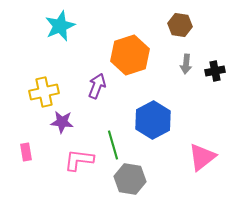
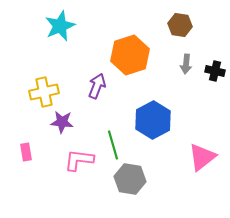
black cross: rotated 24 degrees clockwise
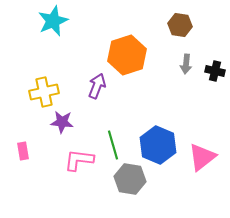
cyan star: moved 7 px left, 5 px up
orange hexagon: moved 3 px left
blue hexagon: moved 5 px right, 25 px down; rotated 9 degrees counterclockwise
pink rectangle: moved 3 px left, 1 px up
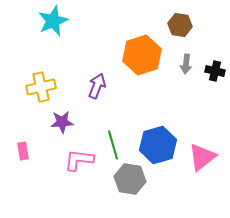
orange hexagon: moved 15 px right
yellow cross: moved 3 px left, 5 px up
purple star: rotated 10 degrees counterclockwise
blue hexagon: rotated 21 degrees clockwise
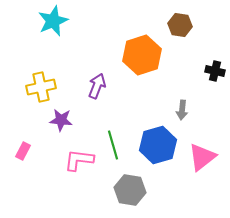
gray arrow: moved 4 px left, 46 px down
purple star: moved 1 px left, 2 px up; rotated 10 degrees clockwise
pink rectangle: rotated 36 degrees clockwise
gray hexagon: moved 11 px down
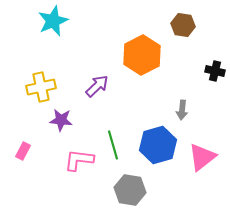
brown hexagon: moved 3 px right
orange hexagon: rotated 9 degrees counterclockwise
purple arrow: rotated 25 degrees clockwise
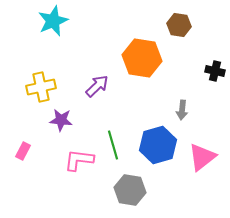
brown hexagon: moved 4 px left
orange hexagon: moved 3 px down; rotated 24 degrees counterclockwise
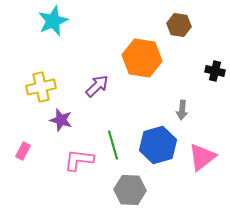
purple star: rotated 10 degrees clockwise
gray hexagon: rotated 8 degrees counterclockwise
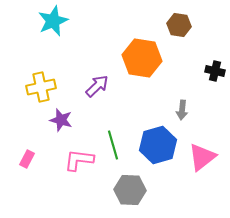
pink rectangle: moved 4 px right, 8 px down
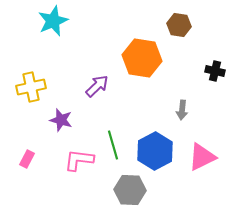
yellow cross: moved 10 px left
blue hexagon: moved 3 px left, 6 px down; rotated 12 degrees counterclockwise
pink triangle: rotated 12 degrees clockwise
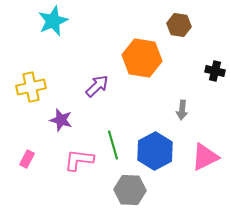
pink triangle: moved 3 px right
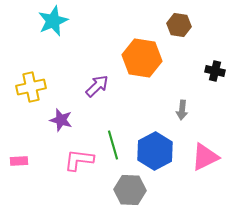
pink rectangle: moved 8 px left, 2 px down; rotated 60 degrees clockwise
